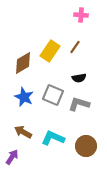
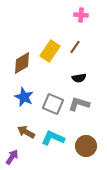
brown diamond: moved 1 px left
gray square: moved 9 px down
brown arrow: moved 3 px right
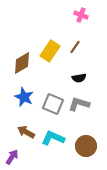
pink cross: rotated 16 degrees clockwise
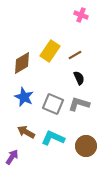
brown line: moved 8 px down; rotated 24 degrees clockwise
black semicircle: rotated 104 degrees counterclockwise
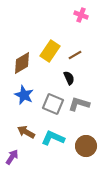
black semicircle: moved 10 px left
blue star: moved 2 px up
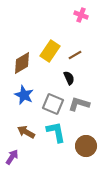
cyan L-shape: moved 3 px right, 6 px up; rotated 55 degrees clockwise
